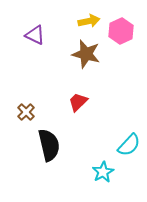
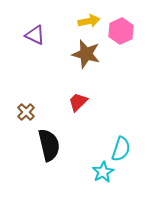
cyan semicircle: moved 8 px left, 4 px down; rotated 25 degrees counterclockwise
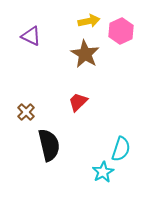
purple triangle: moved 4 px left, 1 px down
brown star: moved 1 px left; rotated 16 degrees clockwise
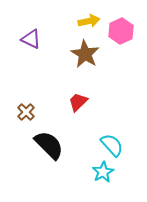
purple triangle: moved 3 px down
black semicircle: rotated 32 degrees counterclockwise
cyan semicircle: moved 9 px left, 4 px up; rotated 60 degrees counterclockwise
